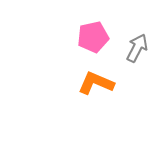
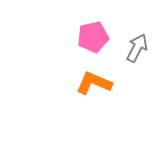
orange L-shape: moved 2 px left
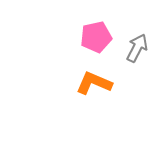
pink pentagon: moved 3 px right
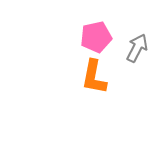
orange L-shape: moved 6 px up; rotated 102 degrees counterclockwise
